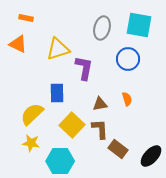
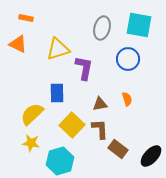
cyan hexagon: rotated 16 degrees counterclockwise
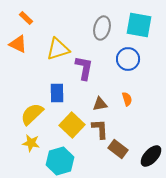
orange rectangle: rotated 32 degrees clockwise
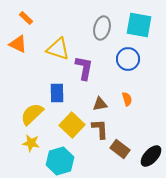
yellow triangle: rotated 35 degrees clockwise
brown rectangle: moved 2 px right
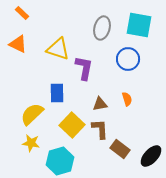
orange rectangle: moved 4 px left, 5 px up
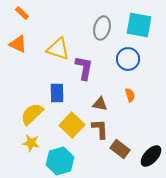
orange semicircle: moved 3 px right, 4 px up
brown triangle: rotated 21 degrees clockwise
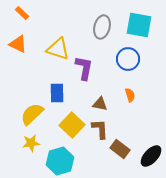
gray ellipse: moved 1 px up
yellow star: rotated 18 degrees counterclockwise
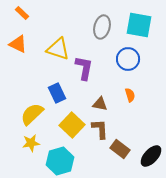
blue rectangle: rotated 24 degrees counterclockwise
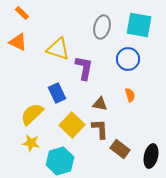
orange triangle: moved 2 px up
yellow star: rotated 18 degrees clockwise
black ellipse: rotated 30 degrees counterclockwise
